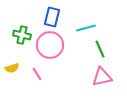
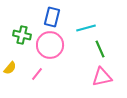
yellow semicircle: moved 2 px left; rotated 32 degrees counterclockwise
pink line: rotated 72 degrees clockwise
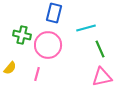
blue rectangle: moved 2 px right, 4 px up
pink circle: moved 2 px left
pink line: rotated 24 degrees counterclockwise
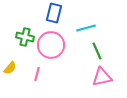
green cross: moved 3 px right, 2 px down
pink circle: moved 3 px right
green line: moved 3 px left, 2 px down
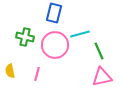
cyan line: moved 6 px left, 6 px down
pink circle: moved 4 px right
green line: moved 2 px right
yellow semicircle: moved 3 px down; rotated 128 degrees clockwise
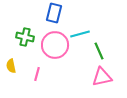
yellow semicircle: moved 1 px right, 5 px up
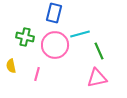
pink triangle: moved 5 px left, 1 px down
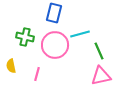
pink triangle: moved 4 px right, 2 px up
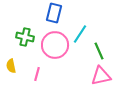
cyan line: rotated 42 degrees counterclockwise
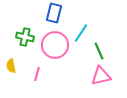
cyan line: moved 1 px right, 1 px up
